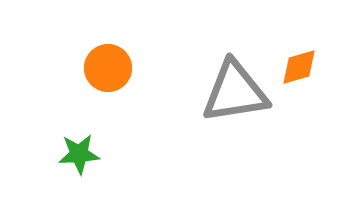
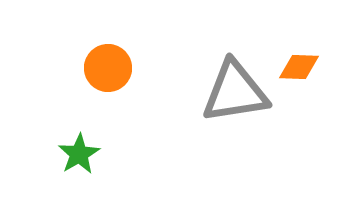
orange diamond: rotated 18 degrees clockwise
green star: rotated 27 degrees counterclockwise
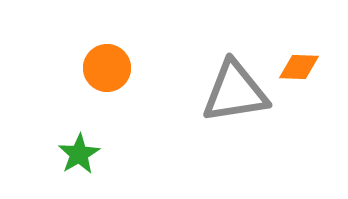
orange circle: moved 1 px left
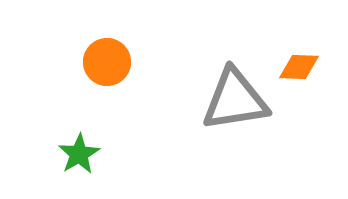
orange circle: moved 6 px up
gray triangle: moved 8 px down
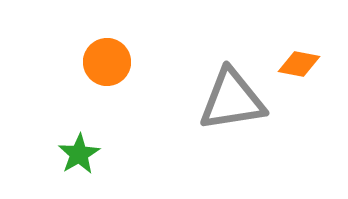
orange diamond: moved 3 px up; rotated 9 degrees clockwise
gray triangle: moved 3 px left
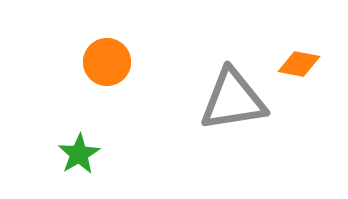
gray triangle: moved 1 px right
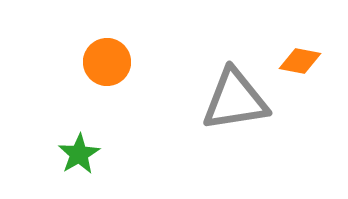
orange diamond: moved 1 px right, 3 px up
gray triangle: moved 2 px right
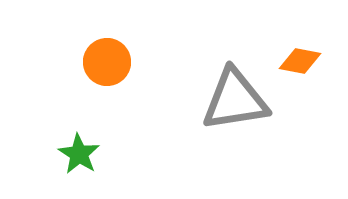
green star: rotated 9 degrees counterclockwise
